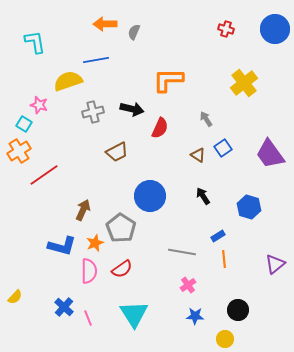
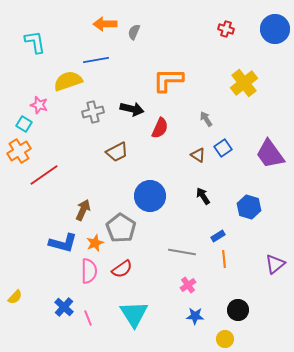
blue L-shape at (62, 246): moved 1 px right, 3 px up
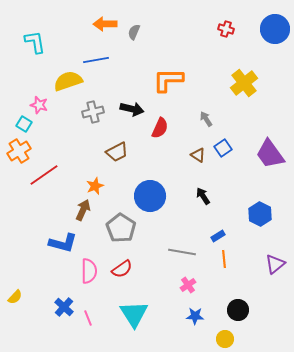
blue hexagon at (249, 207): moved 11 px right, 7 px down; rotated 10 degrees clockwise
orange star at (95, 243): moved 57 px up
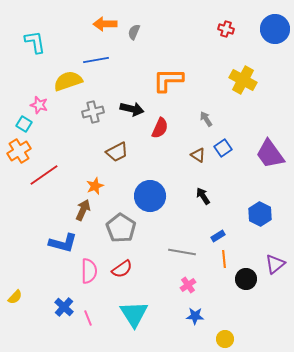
yellow cross at (244, 83): moved 1 px left, 3 px up; rotated 24 degrees counterclockwise
black circle at (238, 310): moved 8 px right, 31 px up
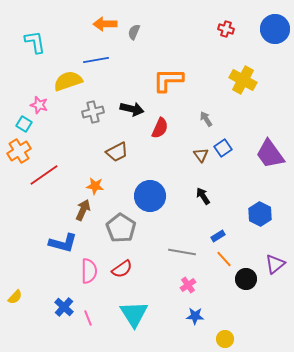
brown triangle at (198, 155): moved 3 px right; rotated 21 degrees clockwise
orange star at (95, 186): rotated 30 degrees clockwise
orange line at (224, 259): rotated 36 degrees counterclockwise
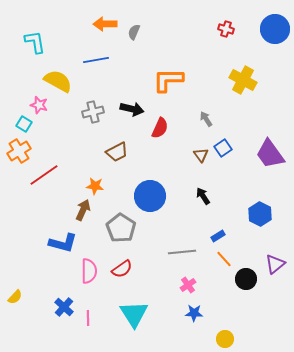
yellow semicircle at (68, 81): moved 10 px left; rotated 48 degrees clockwise
gray line at (182, 252): rotated 16 degrees counterclockwise
blue star at (195, 316): moved 1 px left, 3 px up
pink line at (88, 318): rotated 21 degrees clockwise
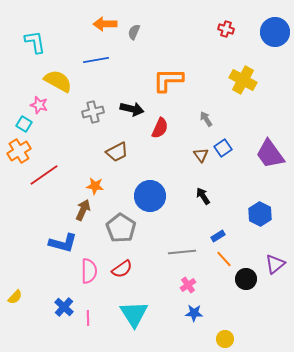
blue circle at (275, 29): moved 3 px down
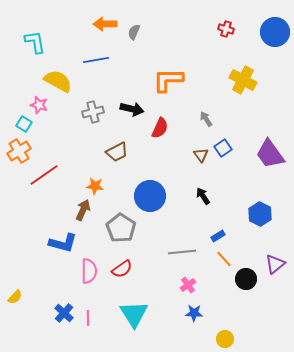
blue cross at (64, 307): moved 6 px down
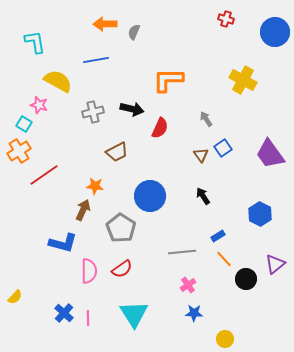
red cross at (226, 29): moved 10 px up
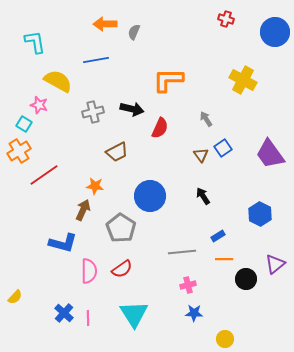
orange line at (224, 259): rotated 48 degrees counterclockwise
pink cross at (188, 285): rotated 21 degrees clockwise
